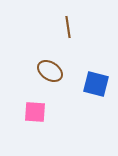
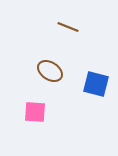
brown line: rotated 60 degrees counterclockwise
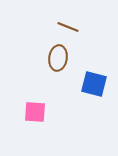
brown ellipse: moved 8 px right, 13 px up; rotated 65 degrees clockwise
blue square: moved 2 px left
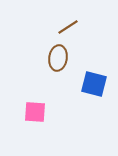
brown line: rotated 55 degrees counterclockwise
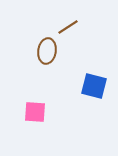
brown ellipse: moved 11 px left, 7 px up
blue square: moved 2 px down
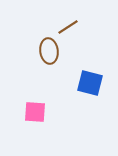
brown ellipse: moved 2 px right; rotated 15 degrees counterclockwise
blue square: moved 4 px left, 3 px up
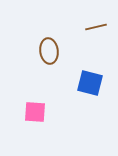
brown line: moved 28 px right; rotated 20 degrees clockwise
